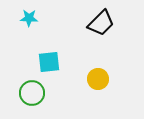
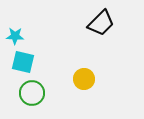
cyan star: moved 14 px left, 18 px down
cyan square: moved 26 px left; rotated 20 degrees clockwise
yellow circle: moved 14 px left
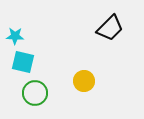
black trapezoid: moved 9 px right, 5 px down
yellow circle: moved 2 px down
green circle: moved 3 px right
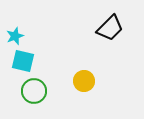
cyan star: rotated 24 degrees counterclockwise
cyan square: moved 1 px up
green circle: moved 1 px left, 2 px up
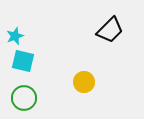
black trapezoid: moved 2 px down
yellow circle: moved 1 px down
green circle: moved 10 px left, 7 px down
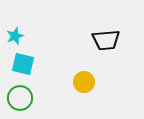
black trapezoid: moved 4 px left, 10 px down; rotated 40 degrees clockwise
cyan square: moved 3 px down
green circle: moved 4 px left
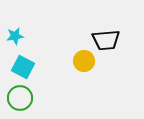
cyan star: rotated 12 degrees clockwise
cyan square: moved 3 px down; rotated 15 degrees clockwise
yellow circle: moved 21 px up
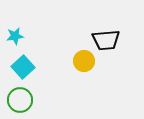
cyan square: rotated 20 degrees clockwise
green circle: moved 2 px down
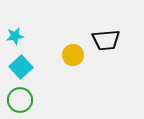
yellow circle: moved 11 px left, 6 px up
cyan square: moved 2 px left
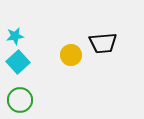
black trapezoid: moved 3 px left, 3 px down
yellow circle: moved 2 px left
cyan square: moved 3 px left, 5 px up
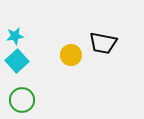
black trapezoid: rotated 16 degrees clockwise
cyan square: moved 1 px left, 1 px up
green circle: moved 2 px right
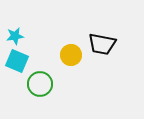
black trapezoid: moved 1 px left, 1 px down
cyan square: rotated 25 degrees counterclockwise
green circle: moved 18 px right, 16 px up
